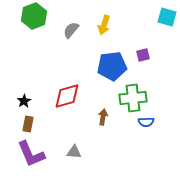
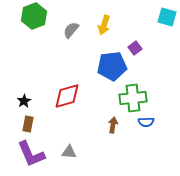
purple square: moved 8 px left, 7 px up; rotated 24 degrees counterclockwise
brown arrow: moved 10 px right, 8 px down
gray triangle: moved 5 px left
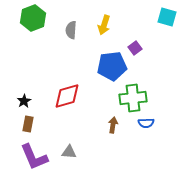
green hexagon: moved 1 px left, 2 px down
gray semicircle: rotated 36 degrees counterclockwise
blue semicircle: moved 1 px down
purple L-shape: moved 3 px right, 3 px down
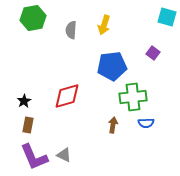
green hexagon: rotated 10 degrees clockwise
purple square: moved 18 px right, 5 px down; rotated 16 degrees counterclockwise
green cross: moved 1 px up
brown rectangle: moved 1 px down
gray triangle: moved 5 px left, 3 px down; rotated 21 degrees clockwise
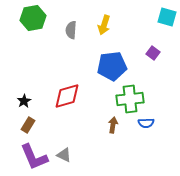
green cross: moved 3 px left, 2 px down
brown rectangle: rotated 21 degrees clockwise
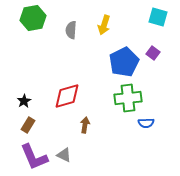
cyan square: moved 9 px left
blue pentagon: moved 12 px right, 4 px up; rotated 20 degrees counterclockwise
green cross: moved 2 px left, 1 px up
brown arrow: moved 28 px left
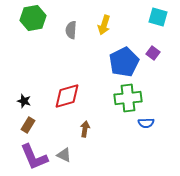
black star: rotated 24 degrees counterclockwise
brown arrow: moved 4 px down
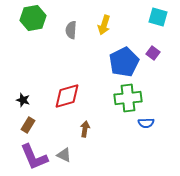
black star: moved 1 px left, 1 px up
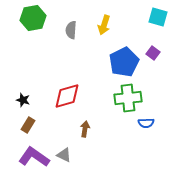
purple L-shape: rotated 148 degrees clockwise
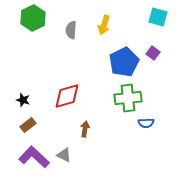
green hexagon: rotated 15 degrees counterclockwise
brown rectangle: rotated 21 degrees clockwise
purple L-shape: rotated 8 degrees clockwise
